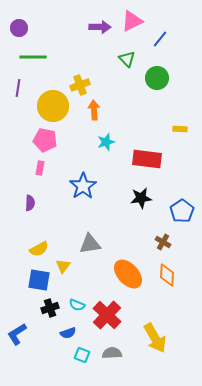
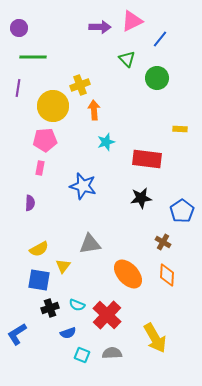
pink pentagon: rotated 15 degrees counterclockwise
blue star: rotated 24 degrees counterclockwise
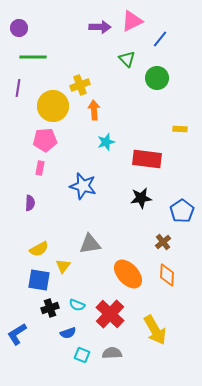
brown cross: rotated 21 degrees clockwise
red cross: moved 3 px right, 1 px up
yellow arrow: moved 8 px up
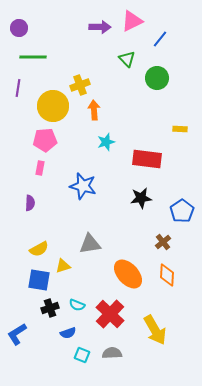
yellow triangle: rotated 35 degrees clockwise
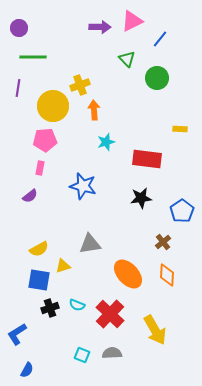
purple semicircle: moved 7 px up; rotated 49 degrees clockwise
blue semicircle: moved 41 px left, 37 px down; rotated 42 degrees counterclockwise
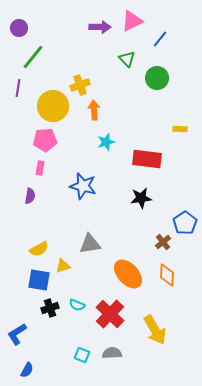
green line: rotated 52 degrees counterclockwise
purple semicircle: rotated 42 degrees counterclockwise
blue pentagon: moved 3 px right, 12 px down
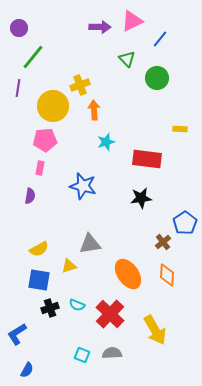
yellow triangle: moved 6 px right
orange ellipse: rotated 8 degrees clockwise
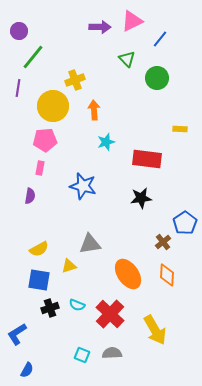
purple circle: moved 3 px down
yellow cross: moved 5 px left, 5 px up
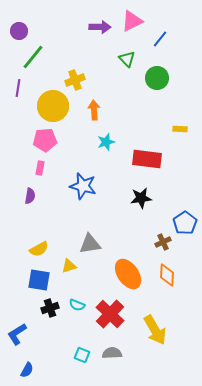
brown cross: rotated 14 degrees clockwise
